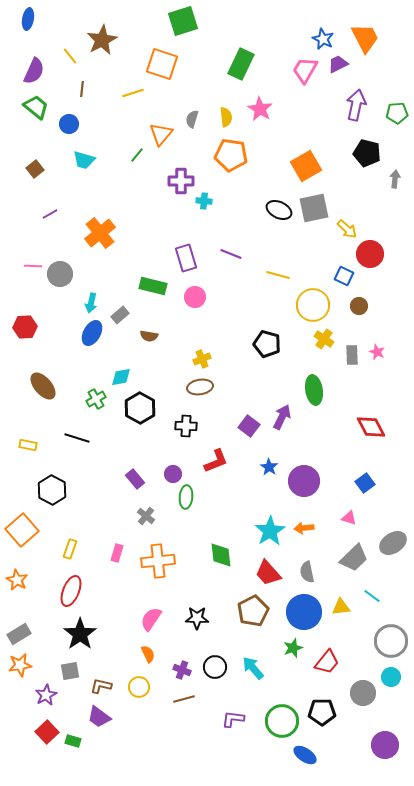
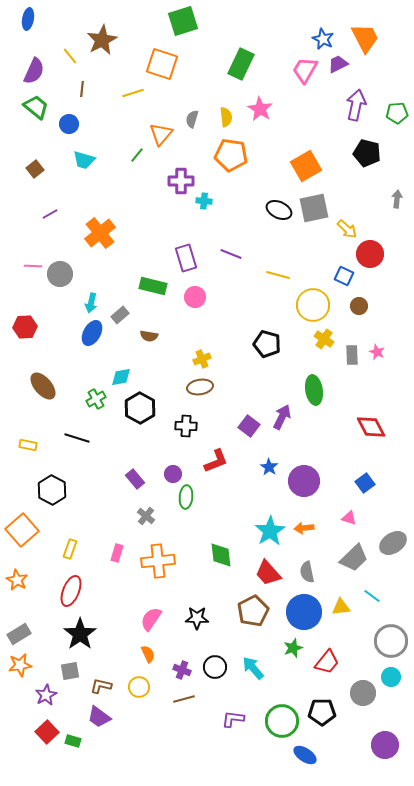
gray arrow at (395, 179): moved 2 px right, 20 px down
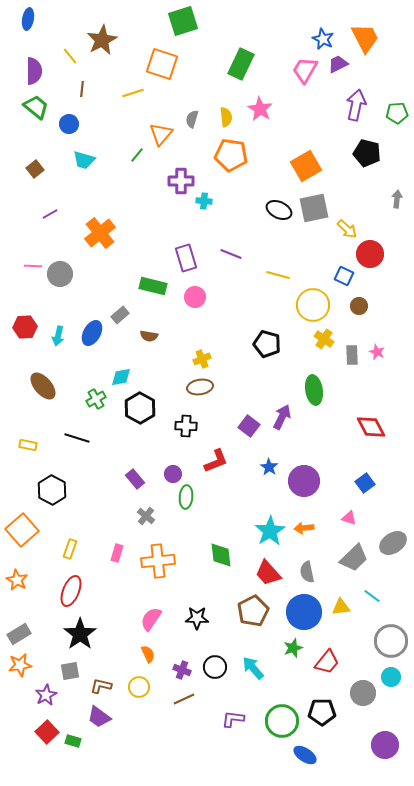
purple semicircle at (34, 71): rotated 24 degrees counterclockwise
cyan arrow at (91, 303): moved 33 px left, 33 px down
brown line at (184, 699): rotated 10 degrees counterclockwise
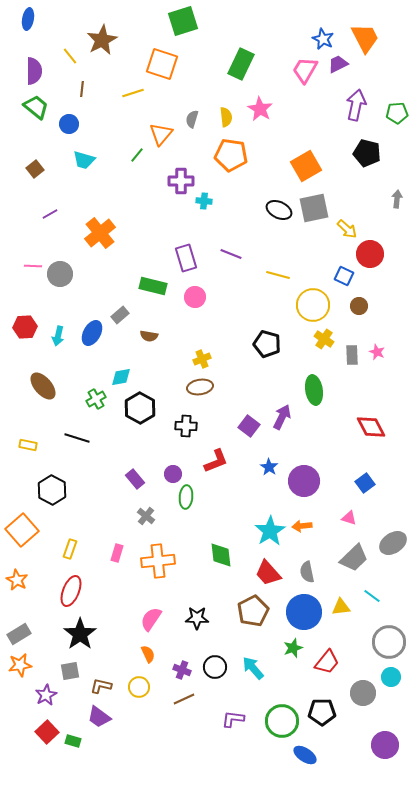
orange arrow at (304, 528): moved 2 px left, 2 px up
gray circle at (391, 641): moved 2 px left, 1 px down
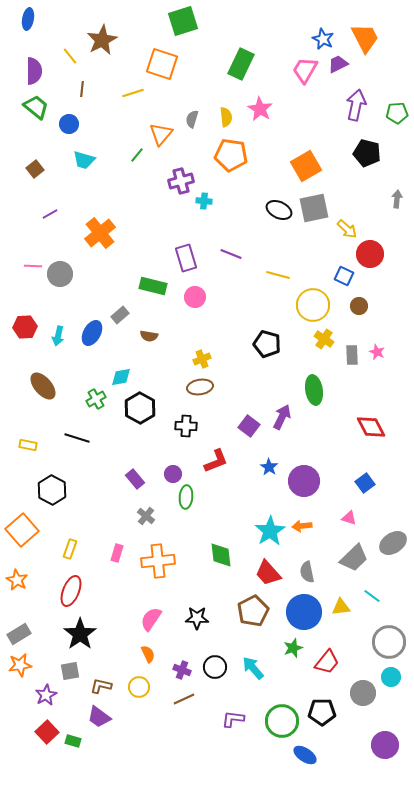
purple cross at (181, 181): rotated 15 degrees counterclockwise
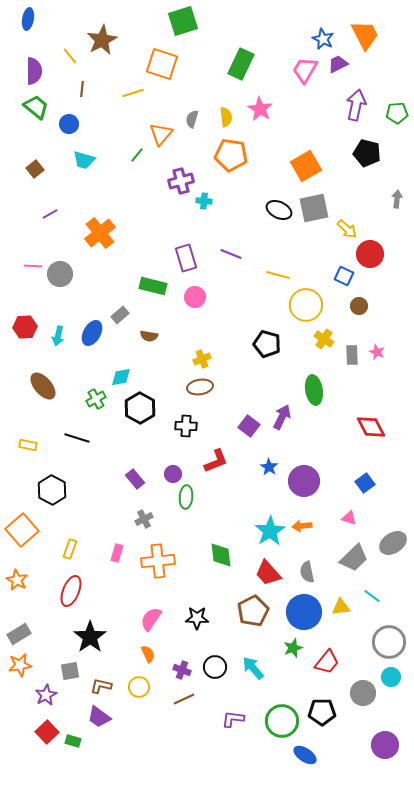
orange trapezoid at (365, 38): moved 3 px up
yellow circle at (313, 305): moved 7 px left
gray cross at (146, 516): moved 2 px left, 3 px down; rotated 24 degrees clockwise
black star at (80, 634): moved 10 px right, 3 px down
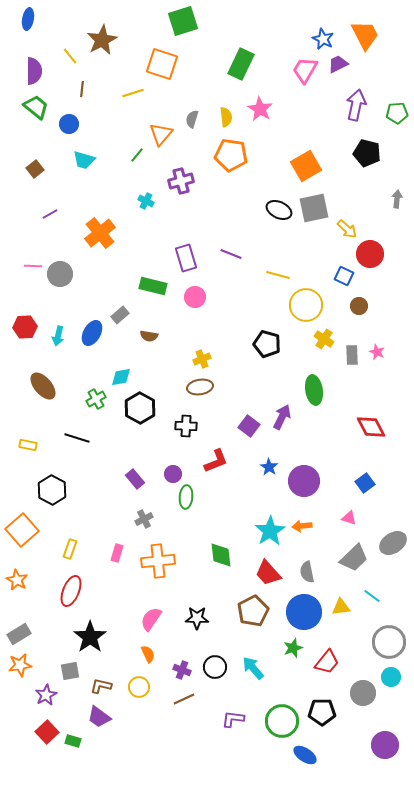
cyan cross at (204, 201): moved 58 px left; rotated 21 degrees clockwise
